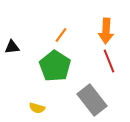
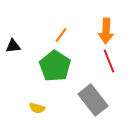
black triangle: moved 1 px right, 1 px up
gray rectangle: moved 1 px right
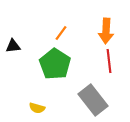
orange line: moved 2 px up
red line: rotated 15 degrees clockwise
green pentagon: moved 2 px up
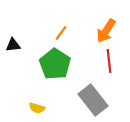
orange arrow: rotated 30 degrees clockwise
black triangle: moved 1 px up
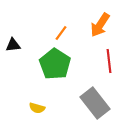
orange arrow: moved 6 px left, 6 px up
gray rectangle: moved 2 px right, 3 px down
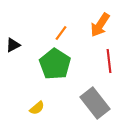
black triangle: rotated 21 degrees counterclockwise
yellow semicircle: rotated 56 degrees counterclockwise
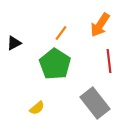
black triangle: moved 1 px right, 2 px up
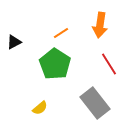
orange arrow: rotated 25 degrees counterclockwise
orange line: rotated 21 degrees clockwise
black triangle: moved 1 px up
red line: moved 3 px down; rotated 25 degrees counterclockwise
yellow semicircle: moved 3 px right
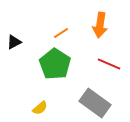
red line: rotated 35 degrees counterclockwise
gray rectangle: rotated 16 degrees counterclockwise
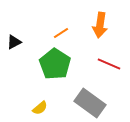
gray rectangle: moved 5 px left
